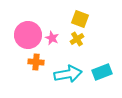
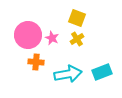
yellow square: moved 3 px left, 1 px up
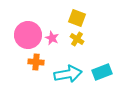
yellow cross: rotated 24 degrees counterclockwise
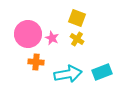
pink circle: moved 1 px up
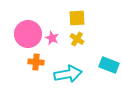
yellow square: rotated 24 degrees counterclockwise
cyan rectangle: moved 7 px right, 7 px up; rotated 42 degrees clockwise
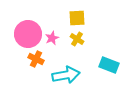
pink star: rotated 24 degrees clockwise
orange cross: moved 3 px up; rotated 21 degrees clockwise
cyan arrow: moved 2 px left, 1 px down
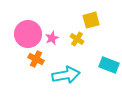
yellow square: moved 14 px right, 2 px down; rotated 12 degrees counterclockwise
